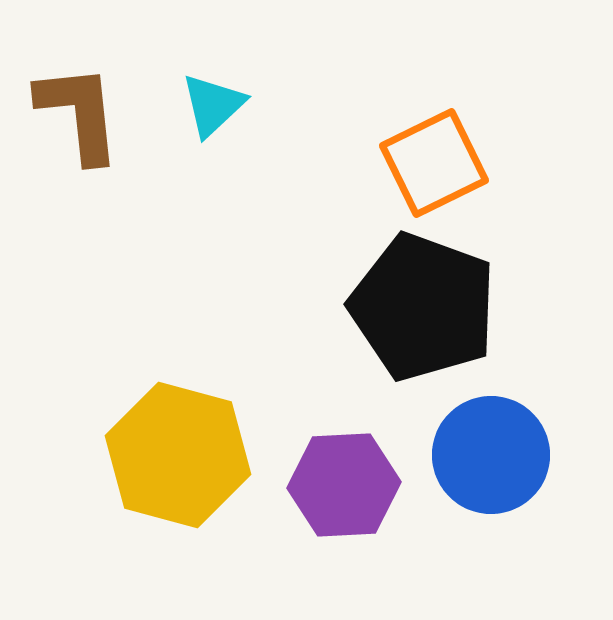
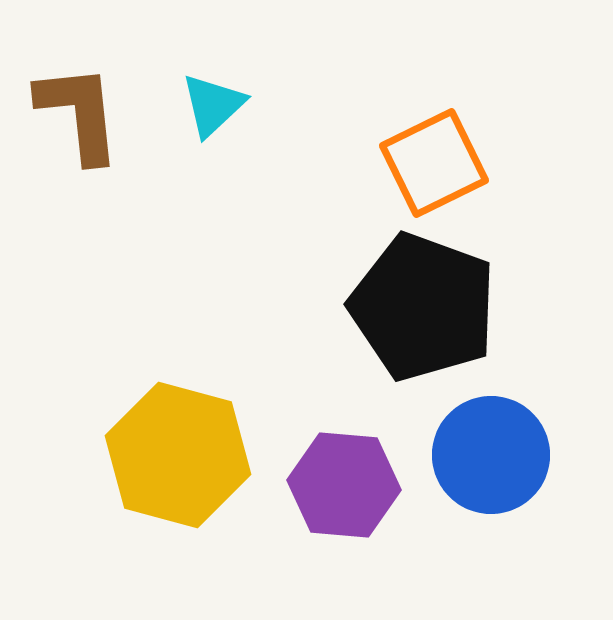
purple hexagon: rotated 8 degrees clockwise
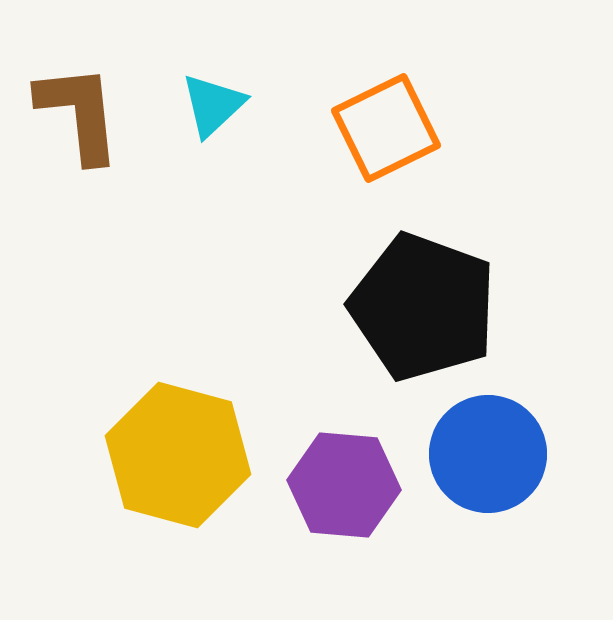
orange square: moved 48 px left, 35 px up
blue circle: moved 3 px left, 1 px up
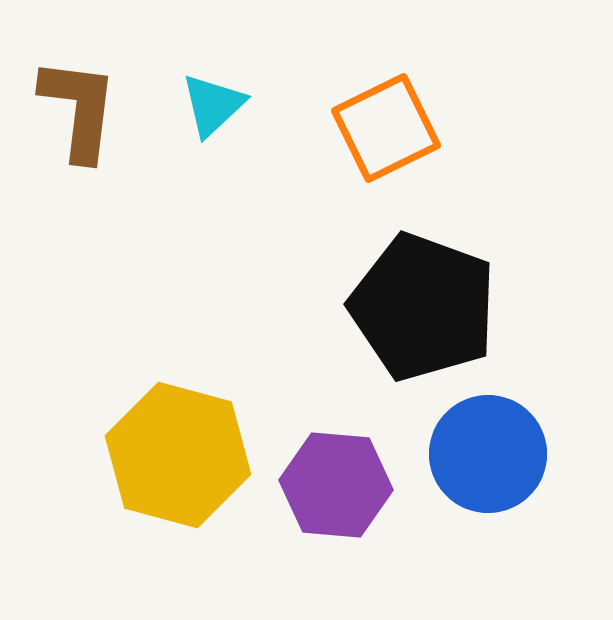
brown L-shape: moved 4 px up; rotated 13 degrees clockwise
purple hexagon: moved 8 px left
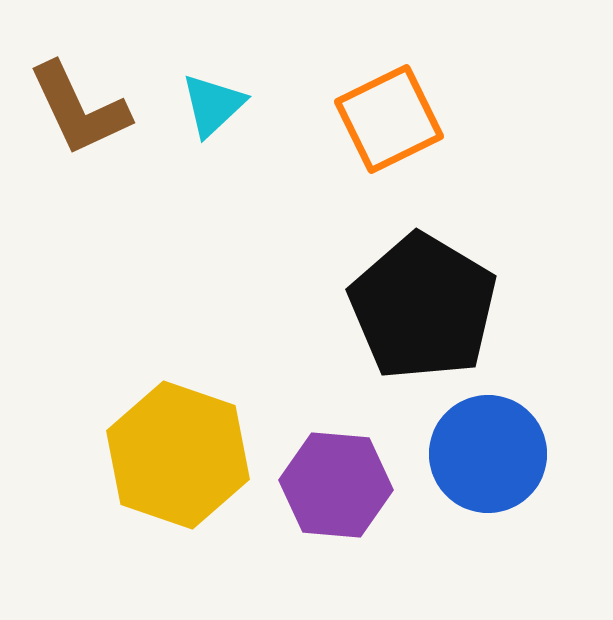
brown L-shape: rotated 148 degrees clockwise
orange square: moved 3 px right, 9 px up
black pentagon: rotated 11 degrees clockwise
yellow hexagon: rotated 4 degrees clockwise
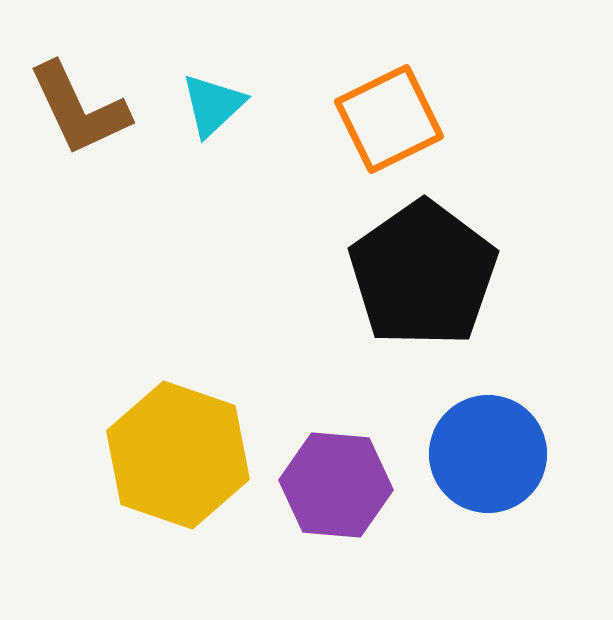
black pentagon: moved 33 px up; rotated 6 degrees clockwise
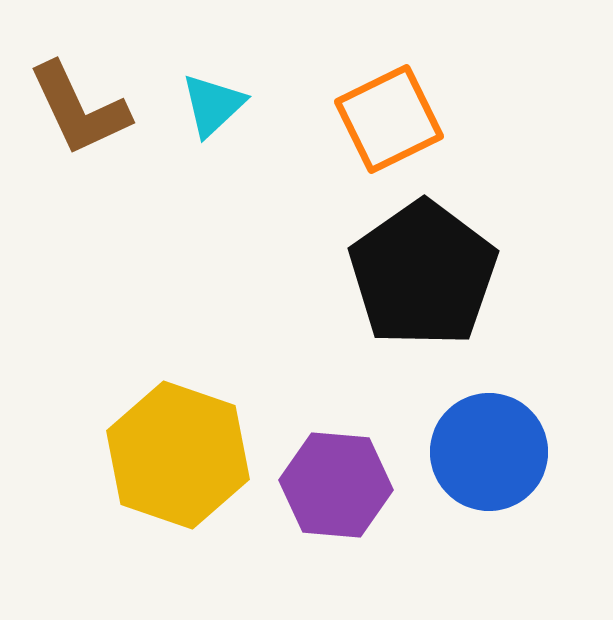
blue circle: moved 1 px right, 2 px up
